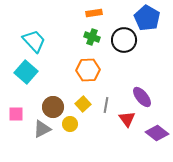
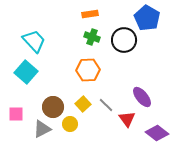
orange rectangle: moved 4 px left, 1 px down
gray line: rotated 56 degrees counterclockwise
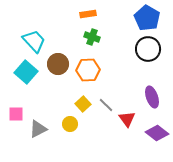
orange rectangle: moved 2 px left
black circle: moved 24 px right, 9 px down
purple ellipse: moved 10 px right; rotated 20 degrees clockwise
brown circle: moved 5 px right, 43 px up
gray triangle: moved 4 px left
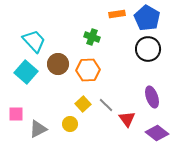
orange rectangle: moved 29 px right
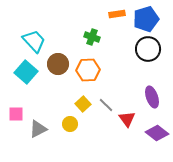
blue pentagon: moved 1 px left, 1 px down; rotated 25 degrees clockwise
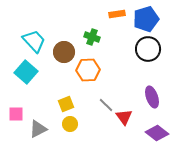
brown circle: moved 6 px right, 12 px up
yellow square: moved 17 px left; rotated 21 degrees clockwise
red triangle: moved 3 px left, 2 px up
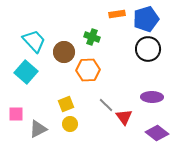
purple ellipse: rotated 70 degrees counterclockwise
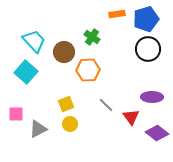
green cross: rotated 14 degrees clockwise
red triangle: moved 7 px right
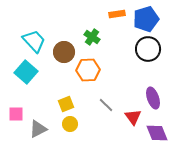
purple ellipse: moved 1 px right, 1 px down; rotated 70 degrees clockwise
red triangle: moved 2 px right
purple diamond: rotated 30 degrees clockwise
